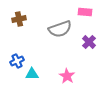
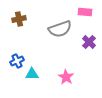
pink star: moved 1 px left, 1 px down
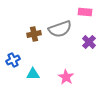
brown cross: moved 15 px right, 15 px down
blue cross: moved 4 px left, 1 px up
cyan triangle: moved 1 px right
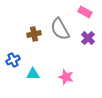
pink rectangle: rotated 24 degrees clockwise
gray semicircle: rotated 80 degrees clockwise
purple cross: moved 1 px left, 4 px up
pink star: rotated 14 degrees counterclockwise
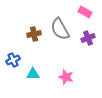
purple cross: rotated 24 degrees clockwise
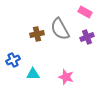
brown cross: moved 3 px right
purple cross: moved 1 px left, 1 px up
